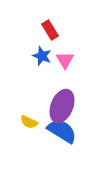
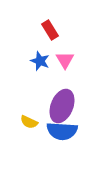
blue star: moved 2 px left, 5 px down
blue semicircle: rotated 152 degrees clockwise
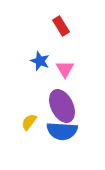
red rectangle: moved 11 px right, 4 px up
pink triangle: moved 9 px down
purple ellipse: rotated 48 degrees counterclockwise
yellow semicircle: rotated 102 degrees clockwise
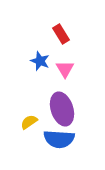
red rectangle: moved 8 px down
purple ellipse: moved 3 px down; rotated 8 degrees clockwise
yellow semicircle: rotated 18 degrees clockwise
blue semicircle: moved 3 px left, 8 px down
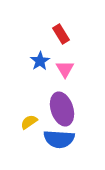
blue star: rotated 18 degrees clockwise
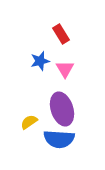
blue star: rotated 18 degrees clockwise
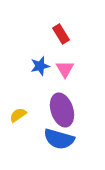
blue star: moved 5 px down
purple ellipse: moved 1 px down
yellow semicircle: moved 11 px left, 7 px up
blue semicircle: rotated 12 degrees clockwise
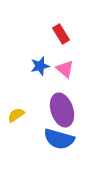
pink triangle: rotated 18 degrees counterclockwise
yellow semicircle: moved 2 px left
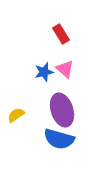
blue star: moved 4 px right, 6 px down
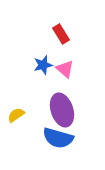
blue star: moved 1 px left, 7 px up
blue semicircle: moved 1 px left, 1 px up
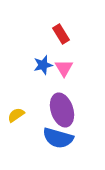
pink triangle: moved 1 px left, 1 px up; rotated 18 degrees clockwise
